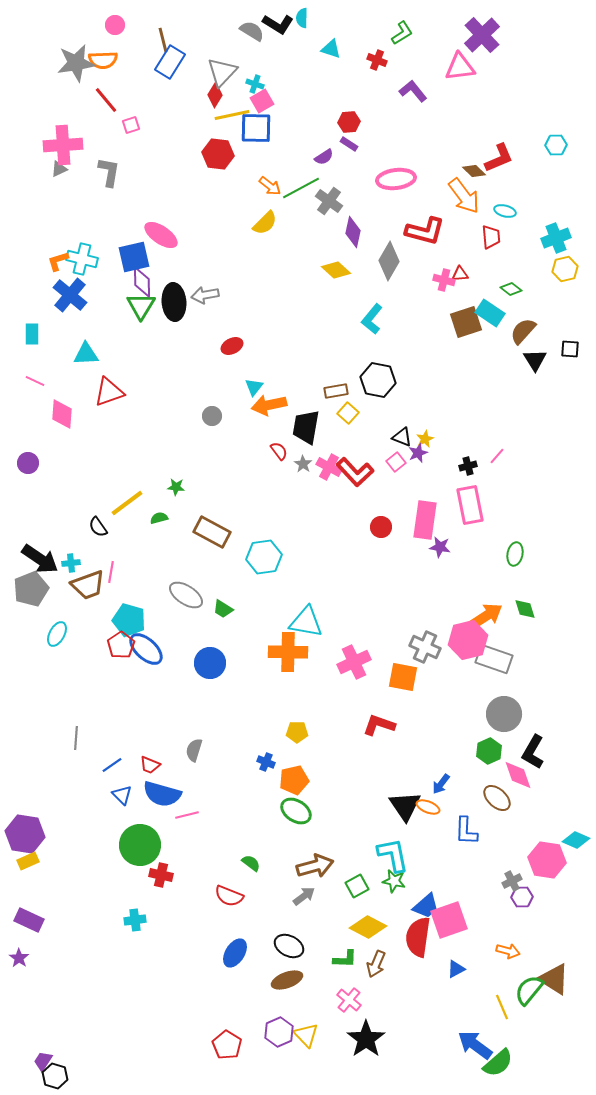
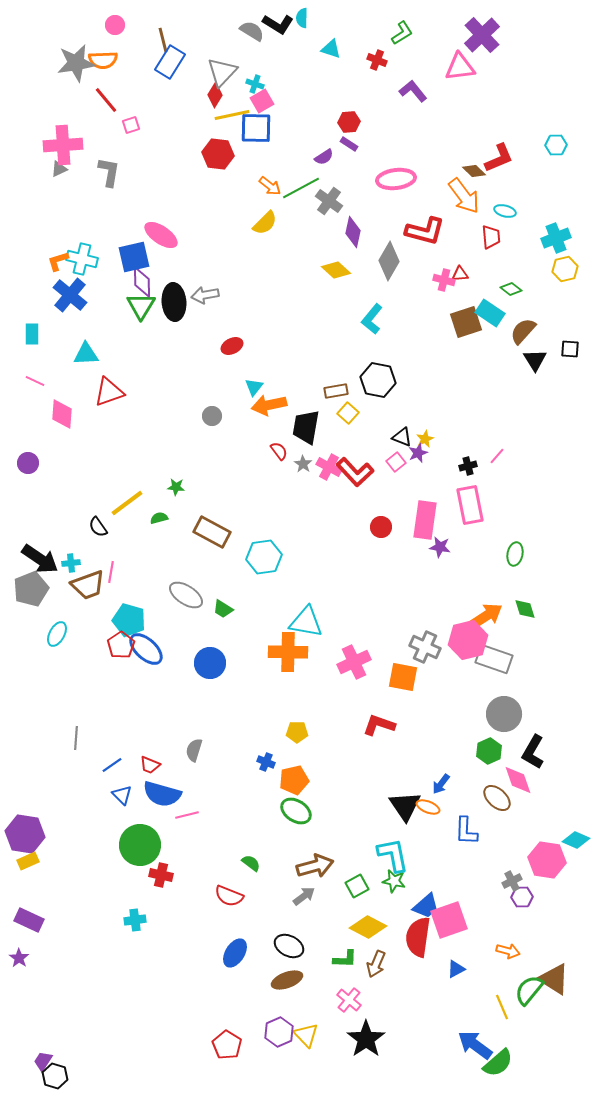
pink diamond at (518, 775): moved 5 px down
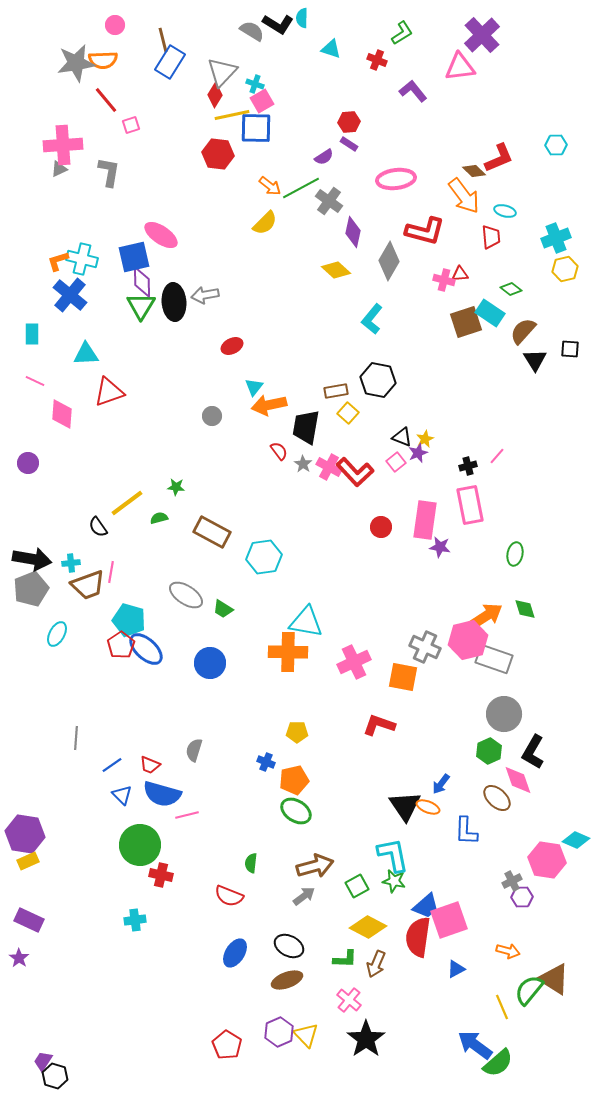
black arrow at (40, 559): moved 8 px left; rotated 24 degrees counterclockwise
green semicircle at (251, 863): rotated 120 degrees counterclockwise
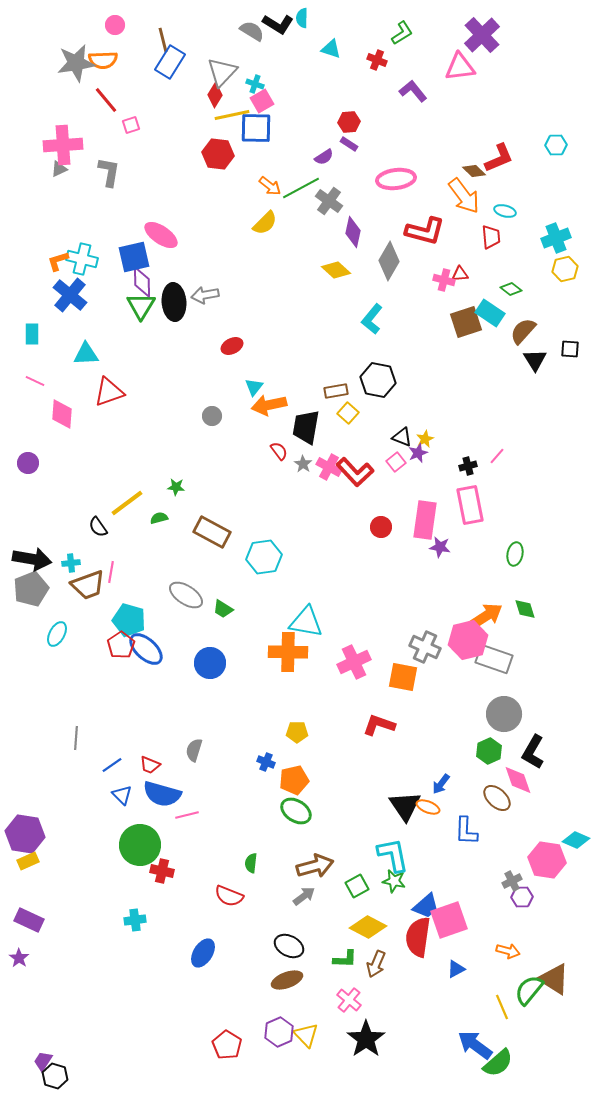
red cross at (161, 875): moved 1 px right, 4 px up
blue ellipse at (235, 953): moved 32 px left
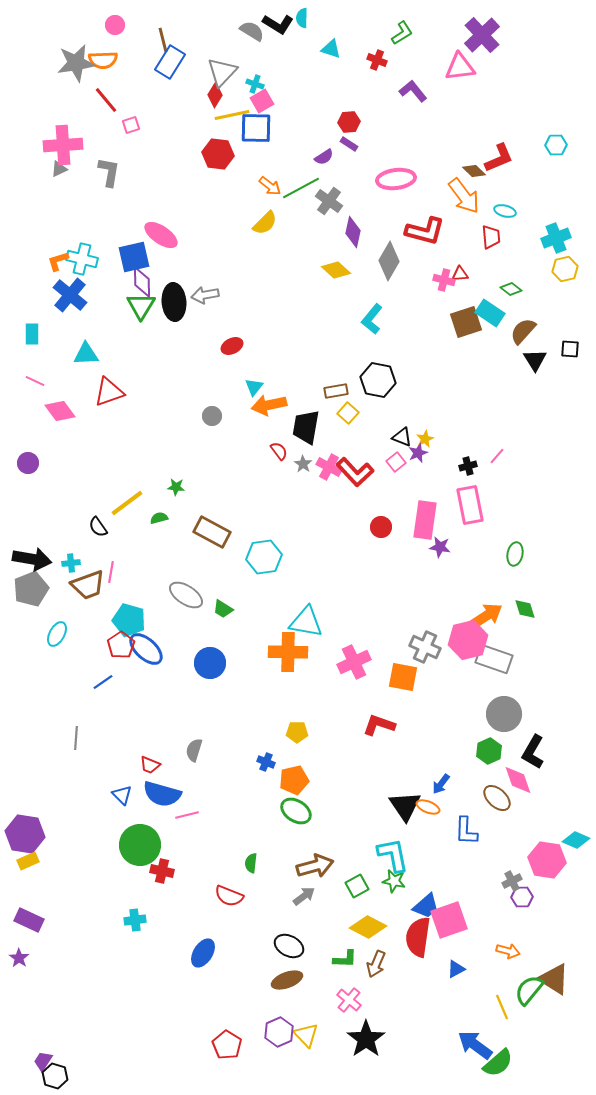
pink diamond at (62, 414): moved 2 px left, 3 px up; rotated 40 degrees counterclockwise
blue line at (112, 765): moved 9 px left, 83 px up
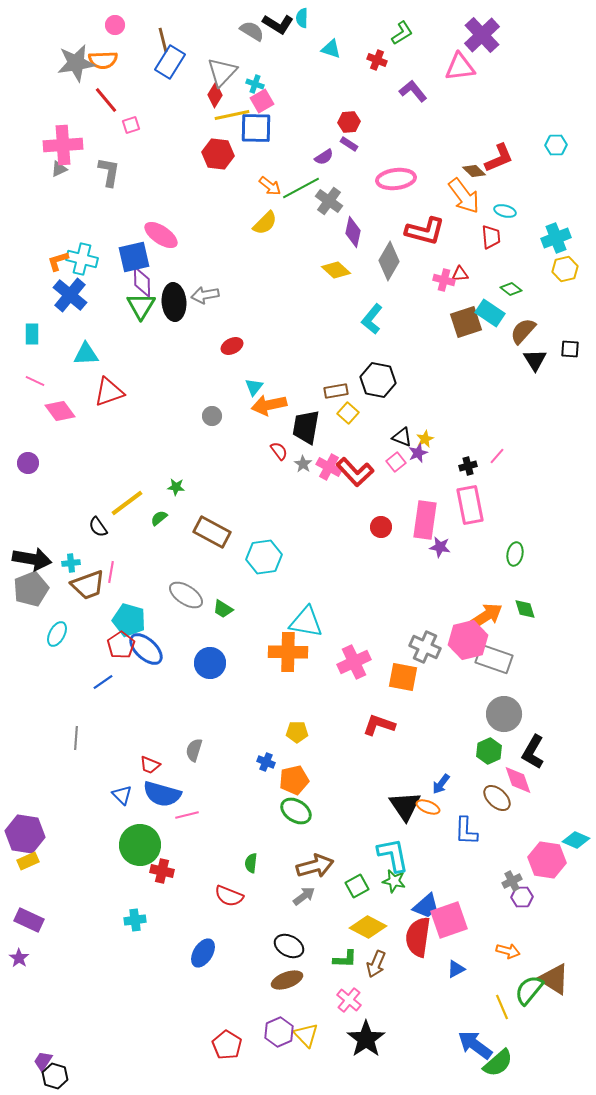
green semicircle at (159, 518): rotated 24 degrees counterclockwise
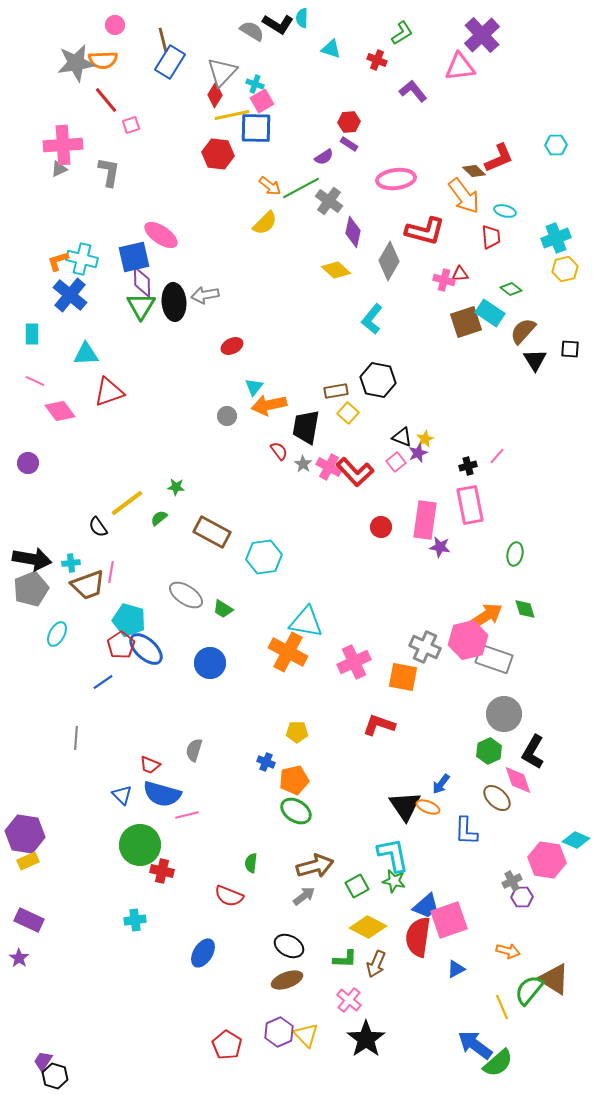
gray circle at (212, 416): moved 15 px right
orange cross at (288, 652): rotated 27 degrees clockwise
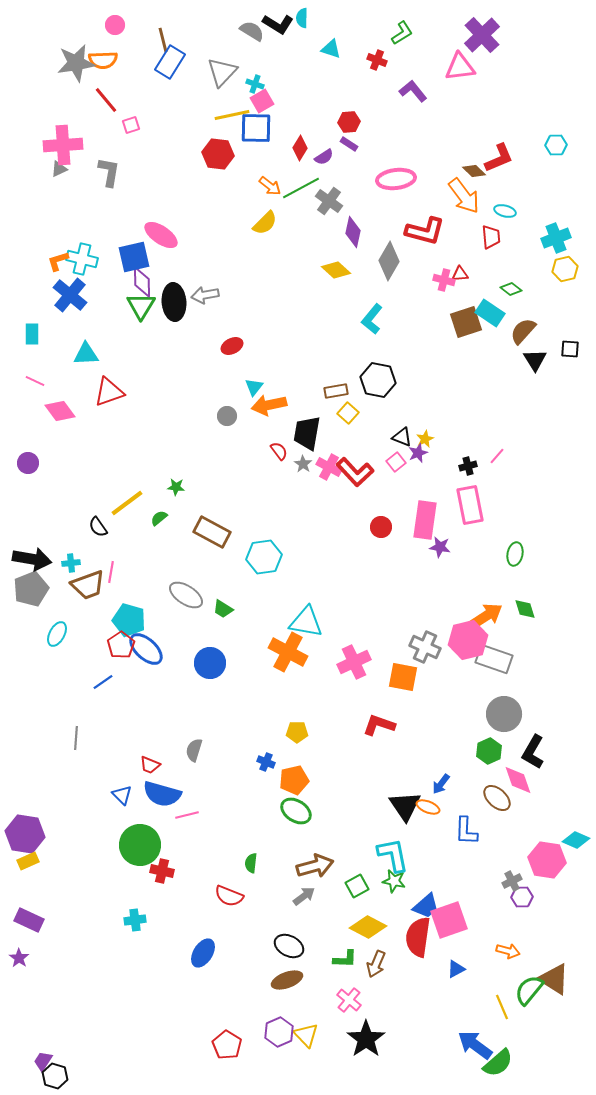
red diamond at (215, 95): moved 85 px right, 53 px down
black trapezoid at (306, 427): moved 1 px right, 6 px down
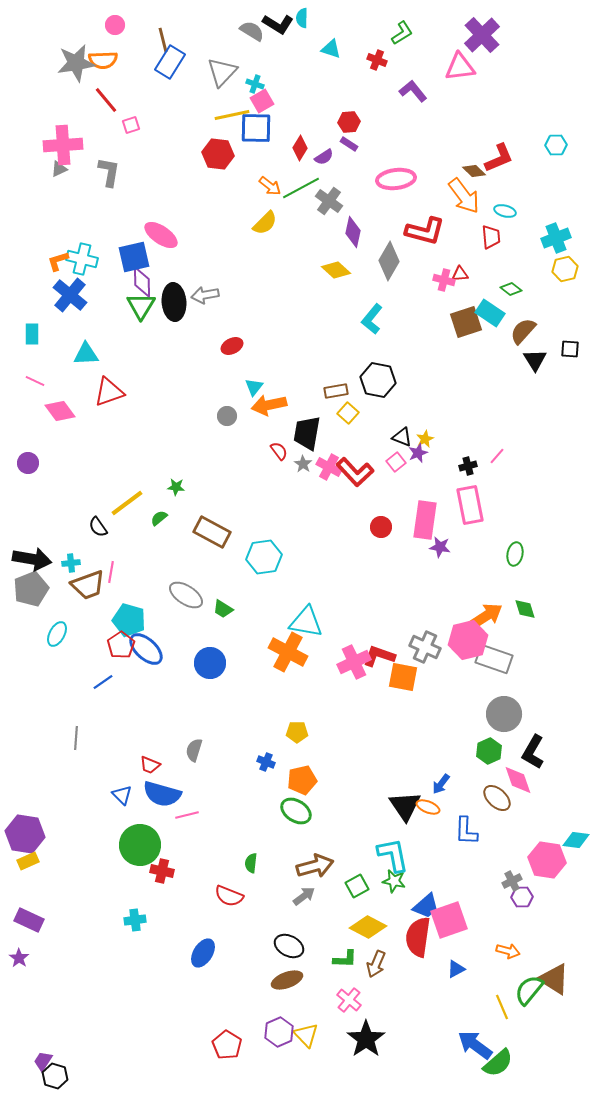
red L-shape at (379, 725): moved 69 px up
orange pentagon at (294, 780): moved 8 px right
cyan diamond at (576, 840): rotated 16 degrees counterclockwise
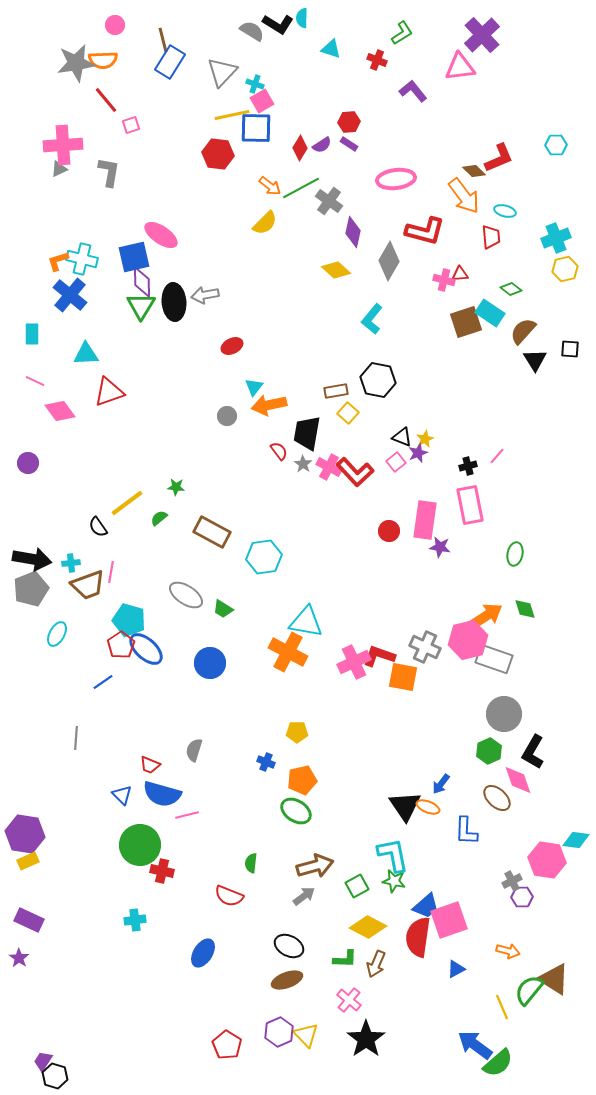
purple semicircle at (324, 157): moved 2 px left, 12 px up
red circle at (381, 527): moved 8 px right, 4 px down
